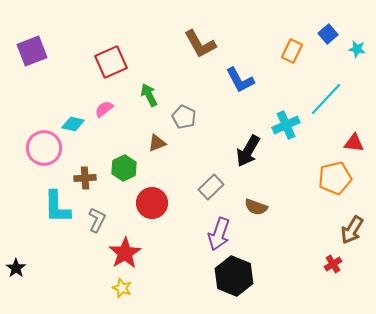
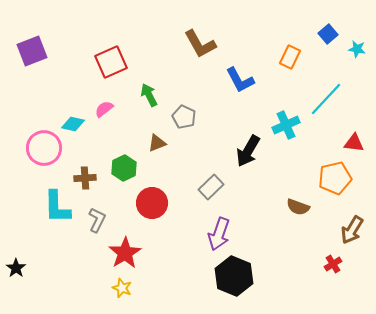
orange rectangle: moved 2 px left, 6 px down
brown semicircle: moved 42 px right
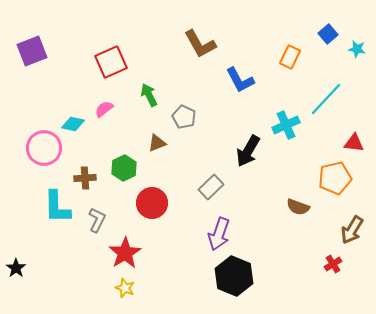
yellow star: moved 3 px right
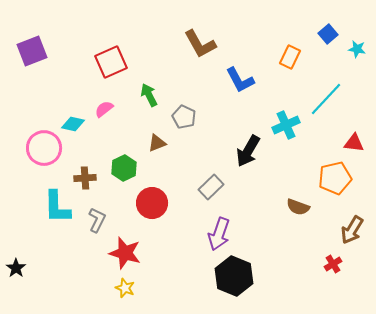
red star: rotated 24 degrees counterclockwise
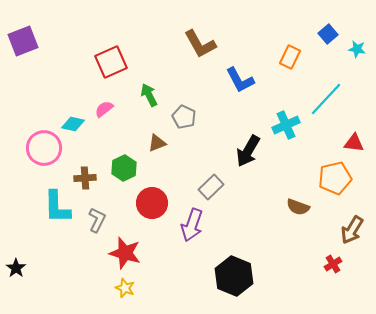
purple square: moved 9 px left, 10 px up
purple arrow: moved 27 px left, 9 px up
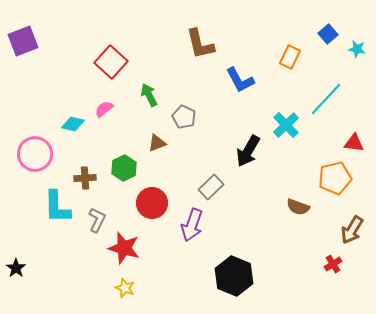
brown L-shape: rotated 16 degrees clockwise
red square: rotated 24 degrees counterclockwise
cyan cross: rotated 20 degrees counterclockwise
pink circle: moved 9 px left, 6 px down
red star: moved 1 px left, 5 px up
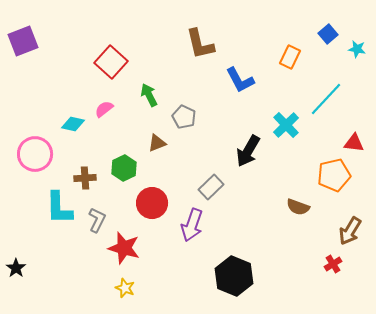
orange pentagon: moved 1 px left, 3 px up
cyan L-shape: moved 2 px right, 1 px down
brown arrow: moved 2 px left, 1 px down
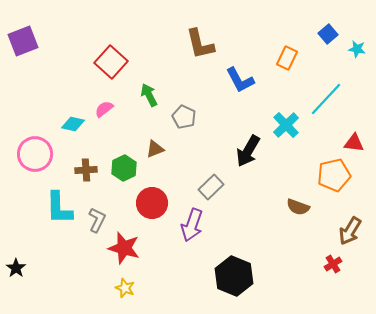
orange rectangle: moved 3 px left, 1 px down
brown triangle: moved 2 px left, 6 px down
brown cross: moved 1 px right, 8 px up
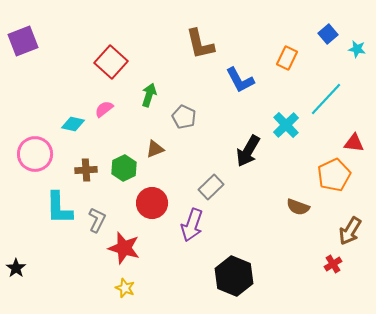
green arrow: rotated 45 degrees clockwise
orange pentagon: rotated 12 degrees counterclockwise
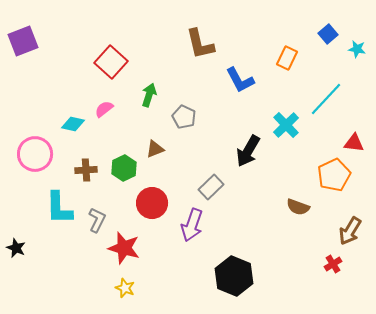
black star: moved 20 px up; rotated 12 degrees counterclockwise
